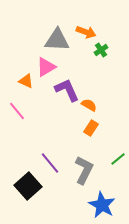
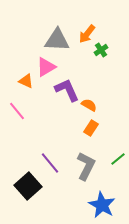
orange arrow: moved 1 px right, 2 px down; rotated 108 degrees clockwise
gray L-shape: moved 2 px right, 4 px up
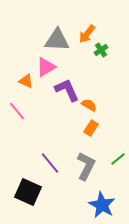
black square: moved 6 px down; rotated 24 degrees counterclockwise
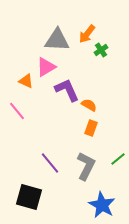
orange rectangle: rotated 14 degrees counterclockwise
black square: moved 1 px right, 5 px down; rotated 8 degrees counterclockwise
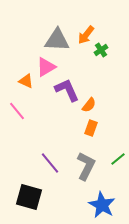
orange arrow: moved 1 px left, 1 px down
orange semicircle: rotated 98 degrees clockwise
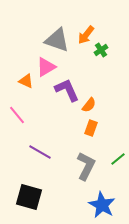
gray triangle: rotated 16 degrees clockwise
pink line: moved 4 px down
purple line: moved 10 px left, 11 px up; rotated 20 degrees counterclockwise
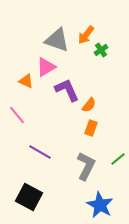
black square: rotated 12 degrees clockwise
blue star: moved 2 px left
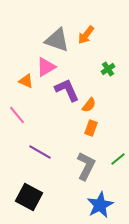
green cross: moved 7 px right, 19 px down
blue star: rotated 16 degrees clockwise
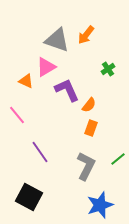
purple line: rotated 25 degrees clockwise
blue star: rotated 8 degrees clockwise
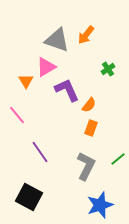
orange triangle: rotated 35 degrees clockwise
